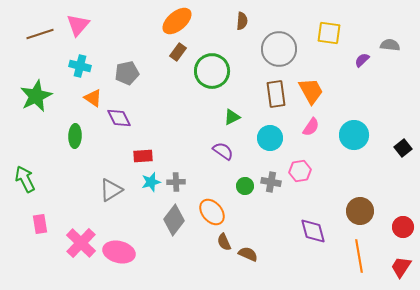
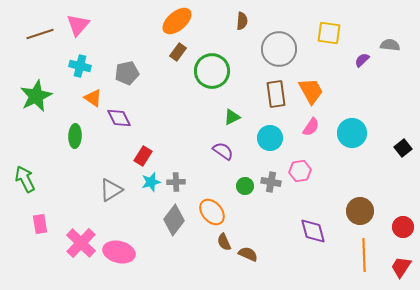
cyan circle at (354, 135): moved 2 px left, 2 px up
red rectangle at (143, 156): rotated 54 degrees counterclockwise
orange line at (359, 256): moved 5 px right, 1 px up; rotated 8 degrees clockwise
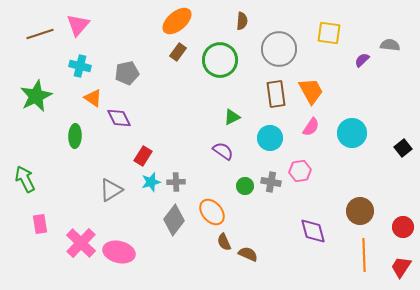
green circle at (212, 71): moved 8 px right, 11 px up
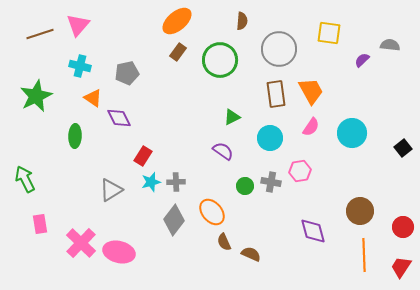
brown semicircle at (248, 254): moved 3 px right
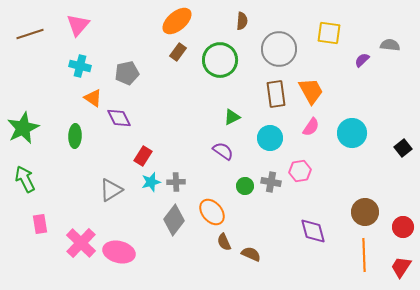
brown line at (40, 34): moved 10 px left
green star at (36, 96): moved 13 px left, 32 px down
brown circle at (360, 211): moved 5 px right, 1 px down
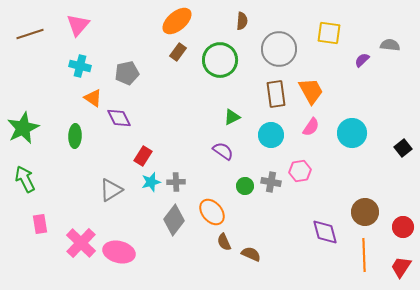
cyan circle at (270, 138): moved 1 px right, 3 px up
purple diamond at (313, 231): moved 12 px right, 1 px down
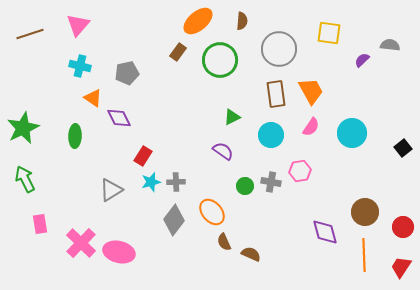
orange ellipse at (177, 21): moved 21 px right
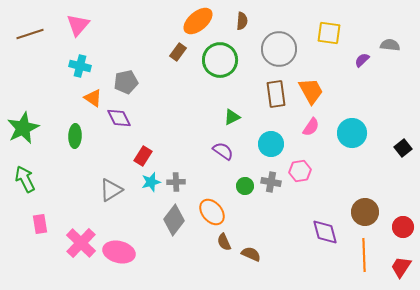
gray pentagon at (127, 73): moved 1 px left, 9 px down
cyan circle at (271, 135): moved 9 px down
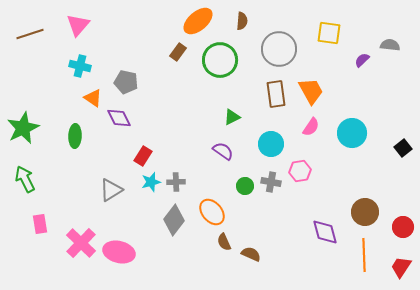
gray pentagon at (126, 82): rotated 25 degrees clockwise
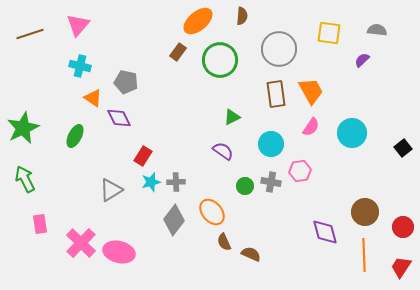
brown semicircle at (242, 21): moved 5 px up
gray semicircle at (390, 45): moved 13 px left, 15 px up
green ellipse at (75, 136): rotated 25 degrees clockwise
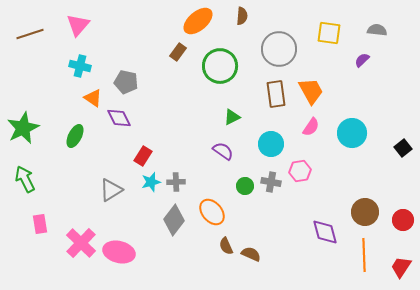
green circle at (220, 60): moved 6 px down
red circle at (403, 227): moved 7 px up
brown semicircle at (224, 242): moved 2 px right, 4 px down
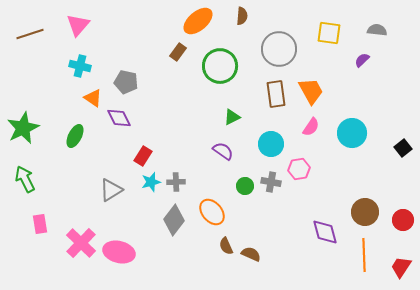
pink hexagon at (300, 171): moved 1 px left, 2 px up
